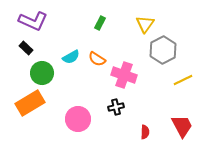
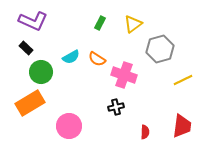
yellow triangle: moved 12 px left; rotated 18 degrees clockwise
gray hexagon: moved 3 px left, 1 px up; rotated 12 degrees clockwise
green circle: moved 1 px left, 1 px up
pink circle: moved 9 px left, 7 px down
red trapezoid: rotated 35 degrees clockwise
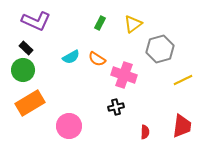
purple L-shape: moved 3 px right
green circle: moved 18 px left, 2 px up
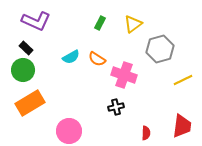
pink circle: moved 5 px down
red semicircle: moved 1 px right, 1 px down
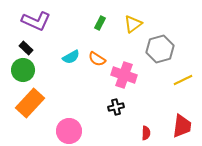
orange rectangle: rotated 16 degrees counterclockwise
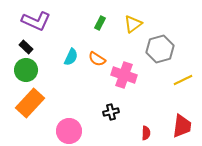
black rectangle: moved 1 px up
cyan semicircle: rotated 36 degrees counterclockwise
green circle: moved 3 px right
black cross: moved 5 px left, 5 px down
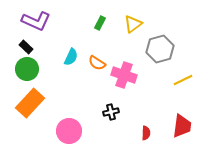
orange semicircle: moved 4 px down
green circle: moved 1 px right, 1 px up
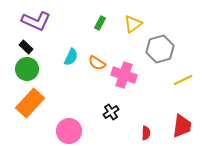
black cross: rotated 21 degrees counterclockwise
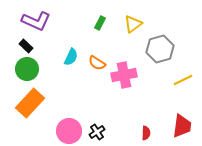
black rectangle: moved 1 px up
pink cross: rotated 30 degrees counterclockwise
black cross: moved 14 px left, 20 px down
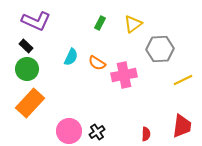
gray hexagon: rotated 12 degrees clockwise
red semicircle: moved 1 px down
